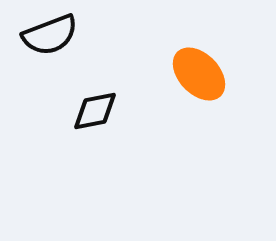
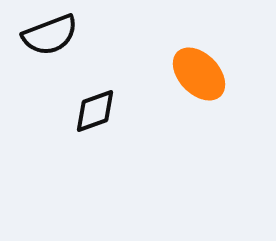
black diamond: rotated 9 degrees counterclockwise
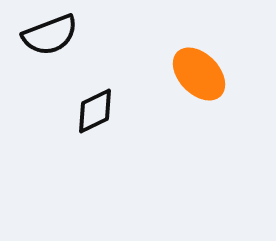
black diamond: rotated 6 degrees counterclockwise
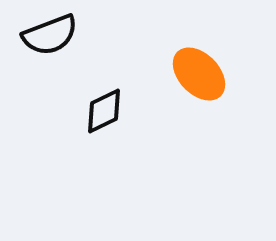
black diamond: moved 9 px right
